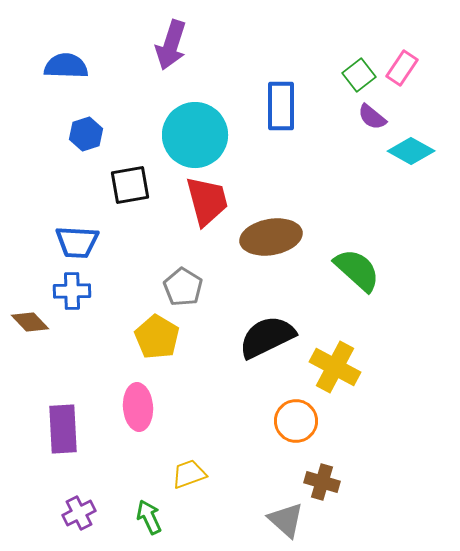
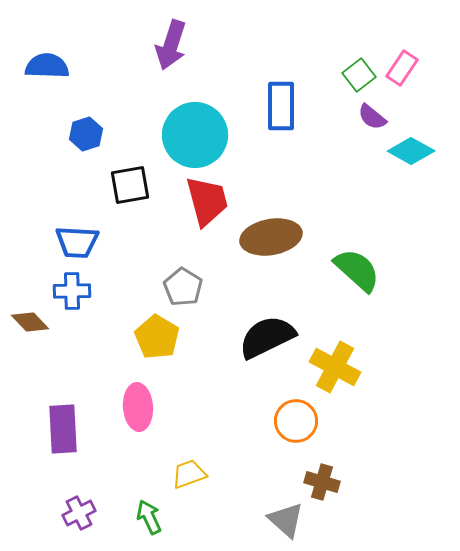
blue semicircle: moved 19 px left
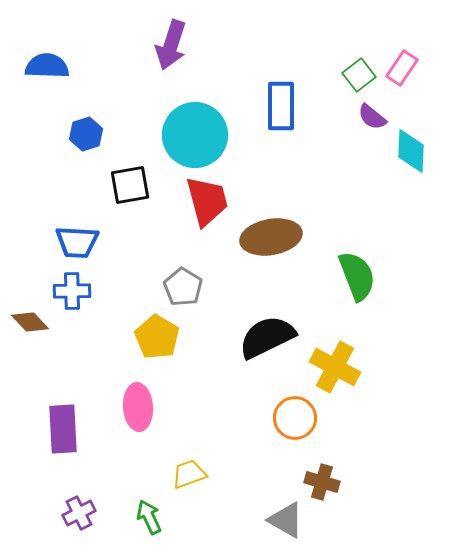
cyan diamond: rotated 63 degrees clockwise
green semicircle: moved 6 px down; rotated 27 degrees clockwise
orange circle: moved 1 px left, 3 px up
gray triangle: rotated 12 degrees counterclockwise
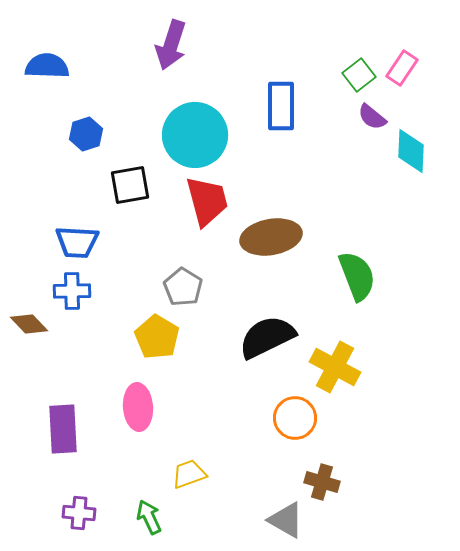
brown diamond: moved 1 px left, 2 px down
purple cross: rotated 32 degrees clockwise
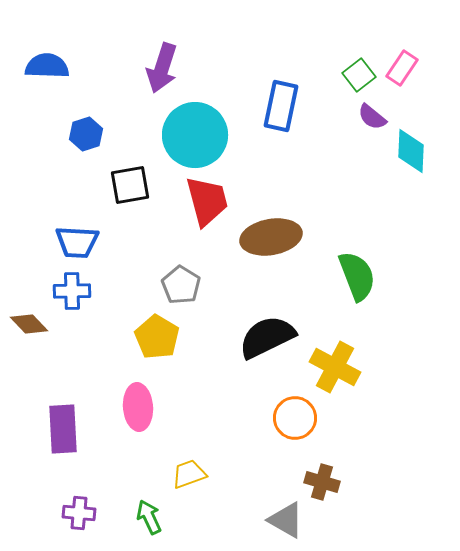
purple arrow: moved 9 px left, 23 px down
blue rectangle: rotated 12 degrees clockwise
gray pentagon: moved 2 px left, 2 px up
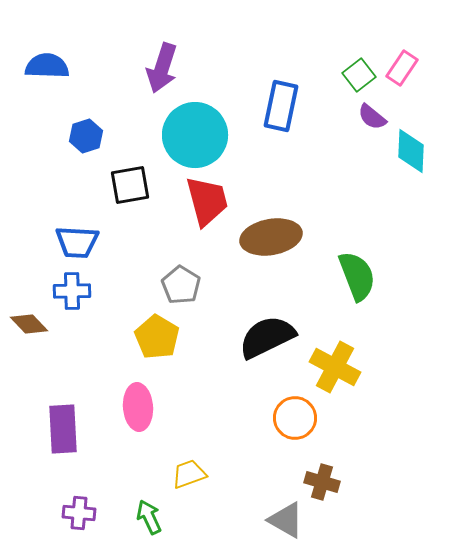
blue hexagon: moved 2 px down
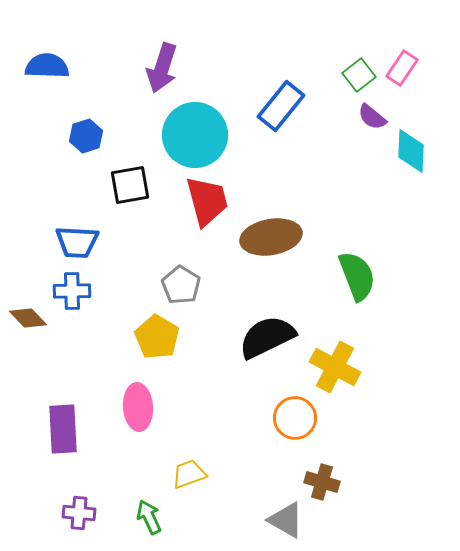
blue rectangle: rotated 27 degrees clockwise
brown diamond: moved 1 px left, 6 px up
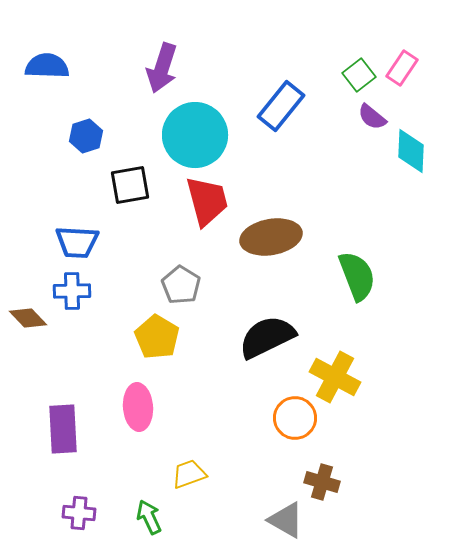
yellow cross: moved 10 px down
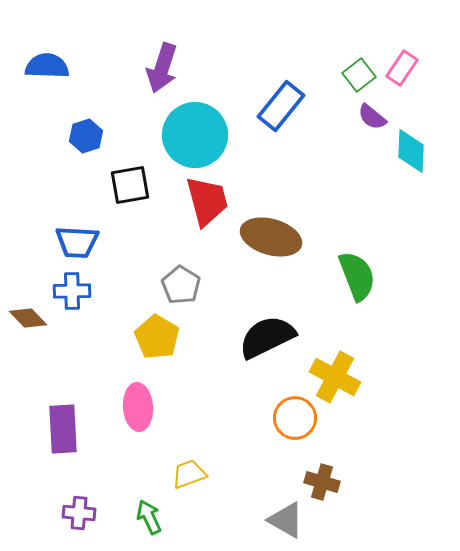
brown ellipse: rotated 26 degrees clockwise
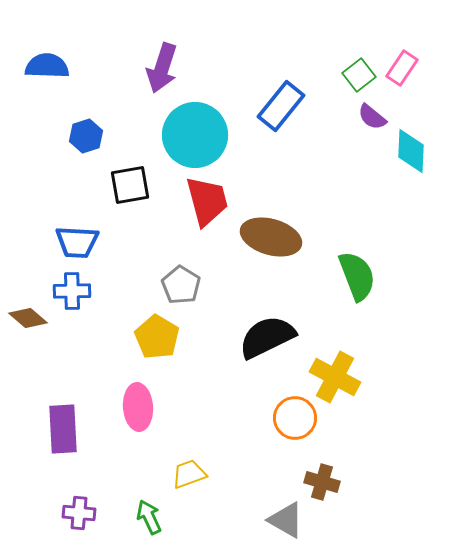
brown diamond: rotated 6 degrees counterclockwise
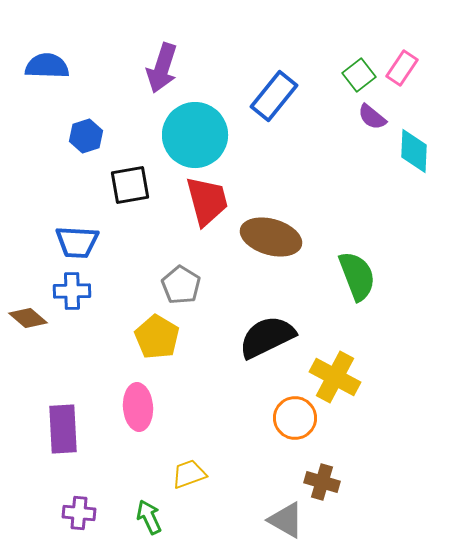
blue rectangle: moved 7 px left, 10 px up
cyan diamond: moved 3 px right
